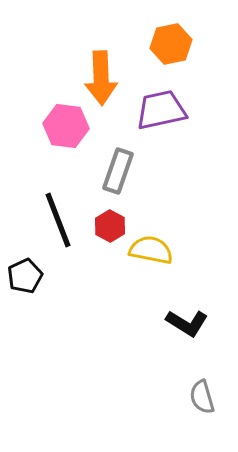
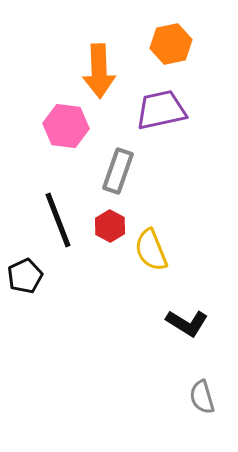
orange arrow: moved 2 px left, 7 px up
yellow semicircle: rotated 123 degrees counterclockwise
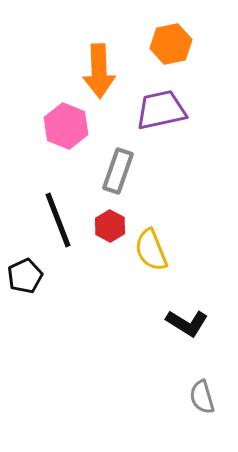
pink hexagon: rotated 15 degrees clockwise
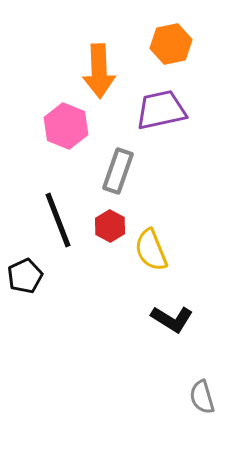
black L-shape: moved 15 px left, 4 px up
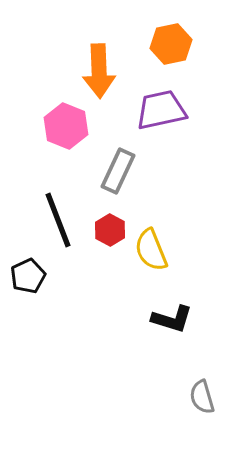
gray rectangle: rotated 6 degrees clockwise
red hexagon: moved 4 px down
black pentagon: moved 3 px right
black L-shape: rotated 15 degrees counterclockwise
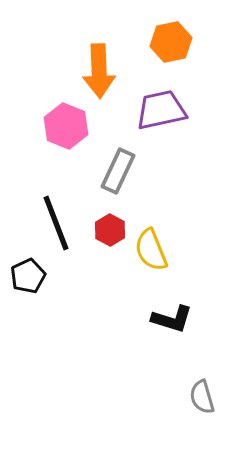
orange hexagon: moved 2 px up
black line: moved 2 px left, 3 px down
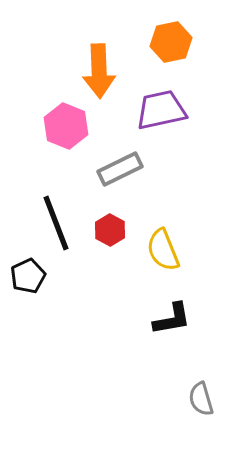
gray rectangle: moved 2 px right, 2 px up; rotated 39 degrees clockwise
yellow semicircle: moved 12 px right
black L-shape: rotated 27 degrees counterclockwise
gray semicircle: moved 1 px left, 2 px down
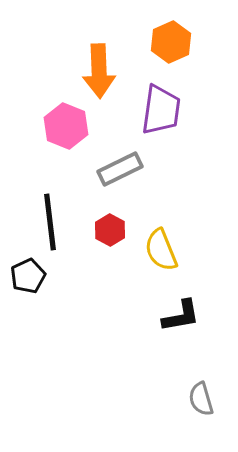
orange hexagon: rotated 12 degrees counterclockwise
purple trapezoid: rotated 110 degrees clockwise
black line: moved 6 px left, 1 px up; rotated 14 degrees clockwise
yellow semicircle: moved 2 px left
black L-shape: moved 9 px right, 3 px up
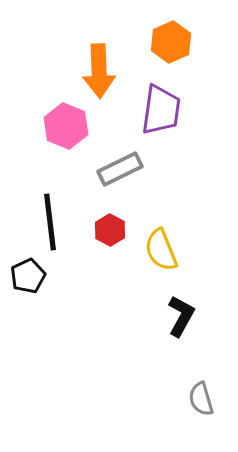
black L-shape: rotated 51 degrees counterclockwise
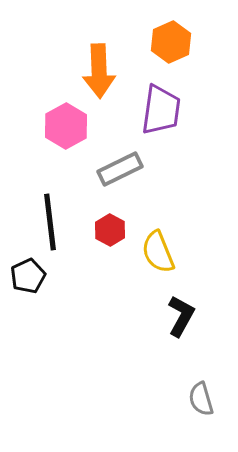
pink hexagon: rotated 9 degrees clockwise
yellow semicircle: moved 3 px left, 2 px down
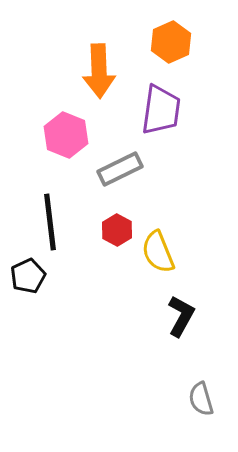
pink hexagon: moved 9 px down; rotated 9 degrees counterclockwise
red hexagon: moved 7 px right
